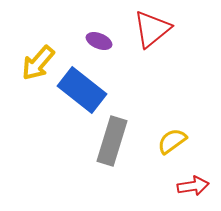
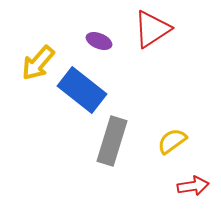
red triangle: rotated 6 degrees clockwise
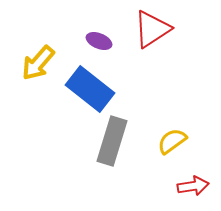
blue rectangle: moved 8 px right, 1 px up
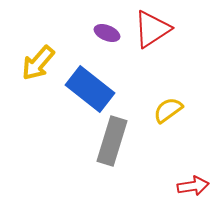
purple ellipse: moved 8 px right, 8 px up
yellow semicircle: moved 4 px left, 31 px up
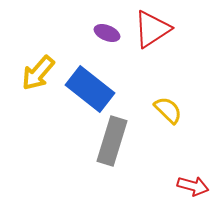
yellow arrow: moved 10 px down
yellow semicircle: rotated 80 degrees clockwise
red arrow: rotated 24 degrees clockwise
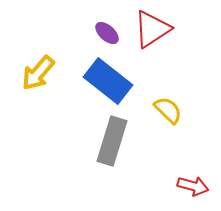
purple ellipse: rotated 20 degrees clockwise
blue rectangle: moved 18 px right, 8 px up
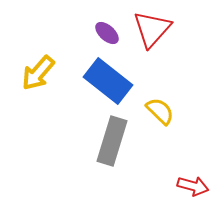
red triangle: rotated 15 degrees counterclockwise
yellow semicircle: moved 8 px left, 1 px down
